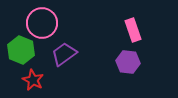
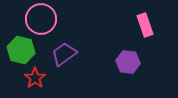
pink circle: moved 1 px left, 4 px up
pink rectangle: moved 12 px right, 5 px up
green hexagon: rotated 8 degrees counterclockwise
red star: moved 2 px right, 2 px up; rotated 10 degrees clockwise
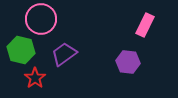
pink rectangle: rotated 45 degrees clockwise
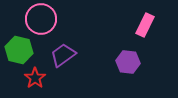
green hexagon: moved 2 px left
purple trapezoid: moved 1 px left, 1 px down
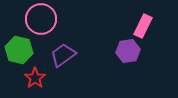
pink rectangle: moved 2 px left, 1 px down
purple hexagon: moved 11 px up; rotated 15 degrees counterclockwise
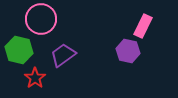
purple hexagon: rotated 20 degrees clockwise
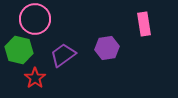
pink circle: moved 6 px left
pink rectangle: moved 1 px right, 2 px up; rotated 35 degrees counterclockwise
purple hexagon: moved 21 px left, 3 px up; rotated 20 degrees counterclockwise
